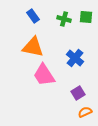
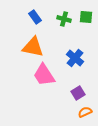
blue rectangle: moved 2 px right, 1 px down
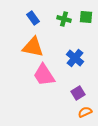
blue rectangle: moved 2 px left, 1 px down
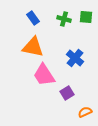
purple square: moved 11 px left
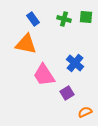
blue rectangle: moved 1 px down
orange triangle: moved 7 px left, 3 px up
blue cross: moved 5 px down
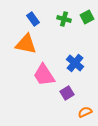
green square: moved 1 px right; rotated 32 degrees counterclockwise
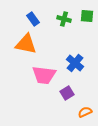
green square: moved 1 px up; rotated 32 degrees clockwise
pink trapezoid: rotated 50 degrees counterclockwise
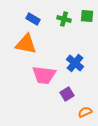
blue rectangle: rotated 24 degrees counterclockwise
purple square: moved 1 px down
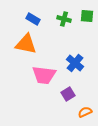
purple square: moved 1 px right
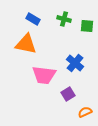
green square: moved 10 px down
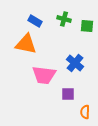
blue rectangle: moved 2 px right, 2 px down
purple square: rotated 32 degrees clockwise
orange semicircle: rotated 64 degrees counterclockwise
